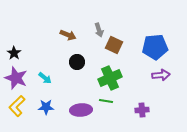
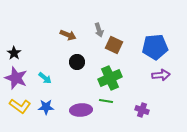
yellow L-shape: moved 3 px right; rotated 100 degrees counterclockwise
purple cross: rotated 24 degrees clockwise
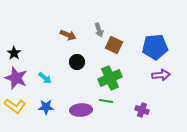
yellow L-shape: moved 5 px left
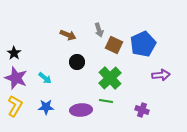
blue pentagon: moved 12 px left, 3 px up; rotated 20 degrees counterclockwise
green cross: rotated 20 degrees counterclockwise
yellow L-shape: rotated 95 degrees counterclockwise
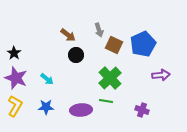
brown arrow: rotated 14 degrees clockwise
black circle: moved 1 px left, 7 px up
cyan arrow: moved 2 px right, 1 px down
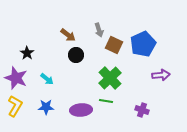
black star: moved 13 px right
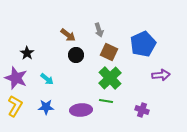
brown square: moved 5 px left, 7 px down
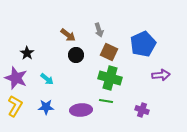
green cross: rotated 30 degrees counterclockwise
